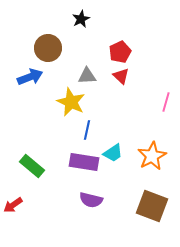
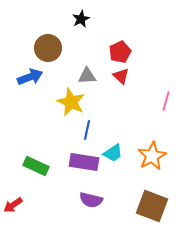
pink line: moved 1 px up
green rectangle: moved 4 px right; rotated 15 degrees counterclockwise
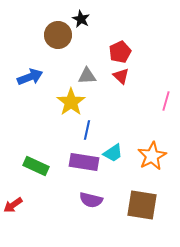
black star: rotated 18 degrees counterclockwise
brown circle: moved 10 px right, 13 px up
yellow star: rotated 12 degrees clockwise
brown square: moved 10 px left, 1 px up; rotated 12 degrees counterclockwise
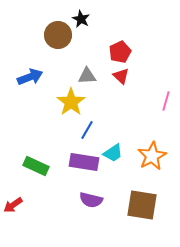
blue line: rotated 18 degrees clockwise
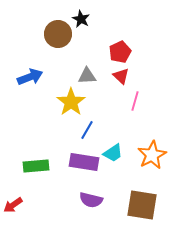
brown circle: moved 1 px up
pink line: moved 31 px left
orange star: moved 1 px up
green rectangle: rotated 30 degrees counterclockwise
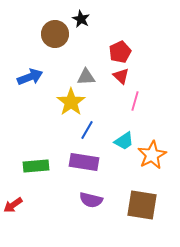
brown circle: moved 3 px left
gray triangle: moved 1 px left, 1 px down
cyan trapezoid: moved 11 px right, 12 px up
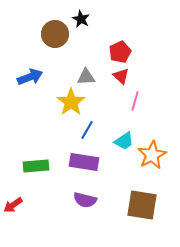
purple semicircle: moved 6 px left
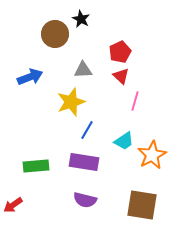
gray triangle: moved 3 px left, 7 px up
yellow star: rotated 16 degrees clockwise
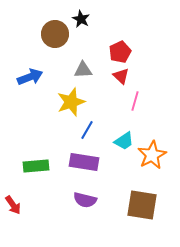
red arrow: rotated 90 degrees counterclockwise
